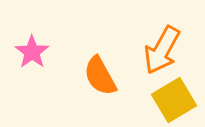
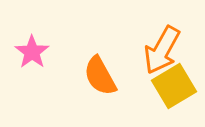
yellow square: moved 14 px up
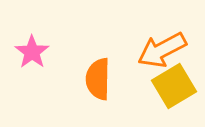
orange arrow: rotated 33 degrees clockwise
orange semicircle: moved 2 px left, 3 px down; rotated 30 degrees clockwise
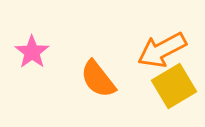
orange semicircle: rotated 39 degrees counterclockwise
